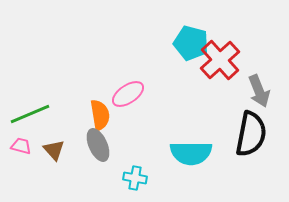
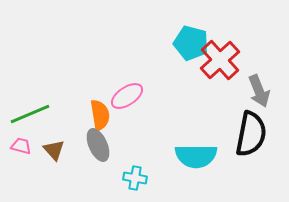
pink ellipse: moved 1 px left, 2 px down
cyan semicircle: moved 5 px right, 3 px down
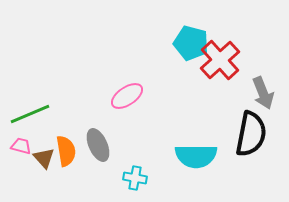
gray arrow: moved 4 px right, 2 px down
orange semicircle: moved 34 px left, 36 px down
brown triangle: moved 10 px left, 8 px down
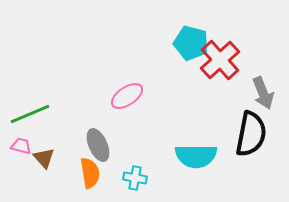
orange semicircle: moved 24 px right, 22 px down
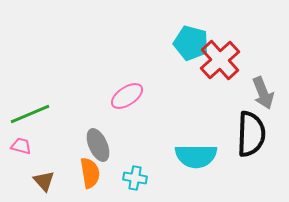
black semicircle: rotated 9 degrees counterclockwise
brown triangle: moved 23 px down
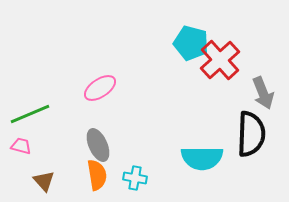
pink ellipse: moved 27 px left, 8 px up
cyan semicircle: moved 6 px right, 2 px down
orange semicircle: moved 7 px right, 2 px down
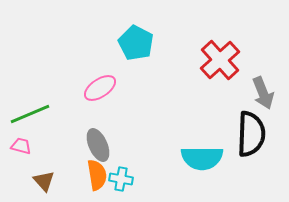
cyan pentagon: moved 55 px left; rotated 12 degrees clockwise
cyan cross: moved 14 px left, 1 px down
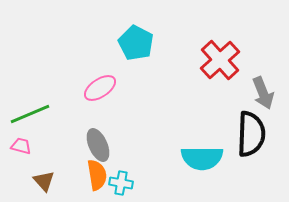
cyan cross: moved 4 px down
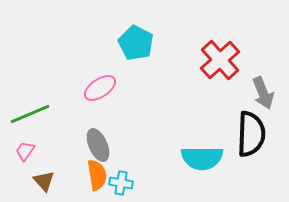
pink trapezoid: moved 4 px right, 5 px down; rotated 70 degrees counterclockwise
